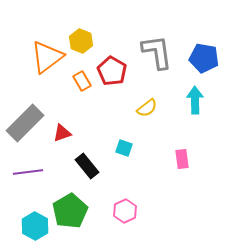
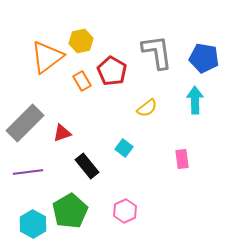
yellow hexagon: rotated 25 degrees clockwise
cyan square: rotated 18 degrees clockwise
cyan hexagon: moved 2 px left, 2 px up
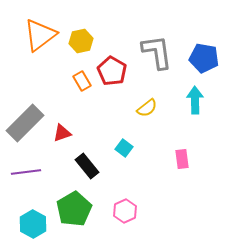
orange triangle: moved 7 px left, 22 px up
purple line: moved 2 px left
green pentagon: moved 4 px right, 2 px up
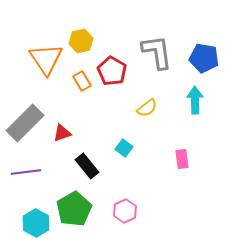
orange triangle: moved 6 px right, 24 px down; rotated 27 degrees counterclockwise
cyan hexagon: moved 3 px right, 1 px up
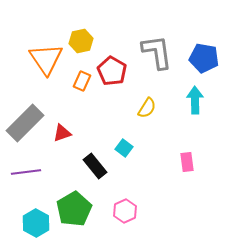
orange rectangle: rotated 54 degrees clockwise
yellow semicircle: rotated 20 degrees counterclockwise
pink rectangle: moved 5 px right, 3 px down
black rectangle: moved 8 px right
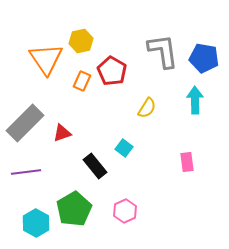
gray L-shape: moved 6 px right, 1 px up
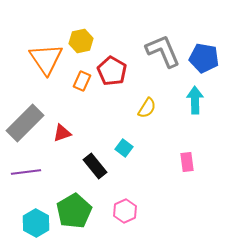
gray L-shape: rotated 15 degrees counterclockwise
green pentagon: moved 2 px down
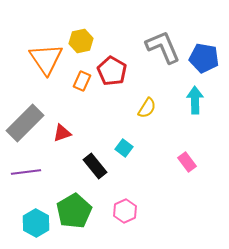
gray L-shape: moved 4 px up
pink rectangle: rotated 30 degrees counterclockwise
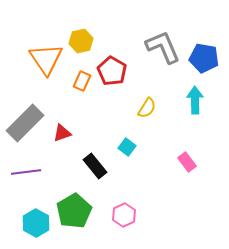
cyan square: moved 3 px right, 1 px up
pink hexagon: moved 1 px left, 4 px down
